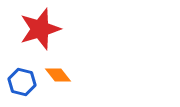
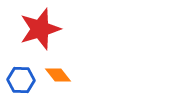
blue hexagon: moved 1 px left, 2 px up; rotated 12 degrees counterclockwise
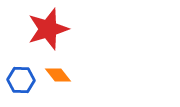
red star: moved 8 px right
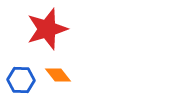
red star: moved 1 px left
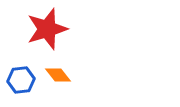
blue hexagon: rotated 8 degrees counterclockwise
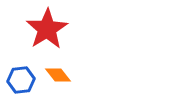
red star: rotated 15 degrees counterclockwise
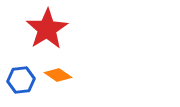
orange diamond: rotated 16 degrees counterclockwise
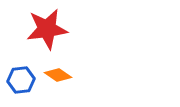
red star: rotated 24 degrees clockwise
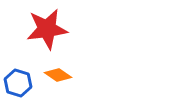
blue hexagon: moved 3 px left, 3 px down; rotated 24 degrees clockwise
